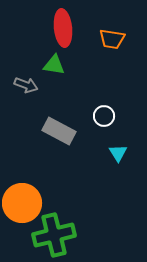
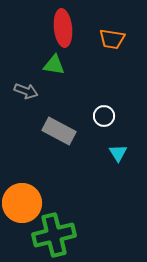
gray arrow: moved 6 px down
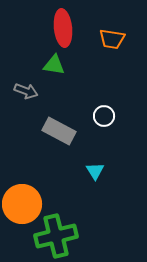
cyan triangle: moved 23 px left, 18 px down
orange circle: moved 1 px down
green cross: moved 2 px right, 1 px down
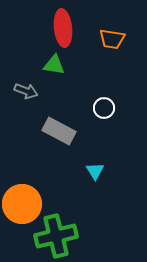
white circle: moved 8 px up
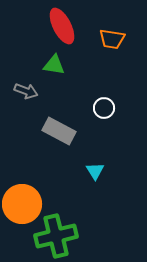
red ellipse: moved 1 px left, 2 px up; rotated 21 degrees counterclockwise
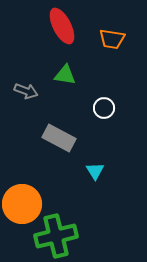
green triangle: moved 11 px right, 10 px down
gray rectangle: moved 7 px down
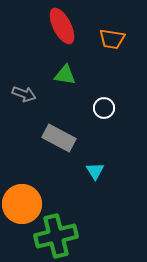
gray arrow: moved 2 px left, 3 px down
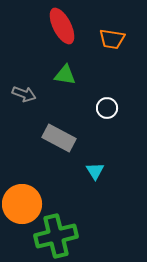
white circle: moved 3 px right
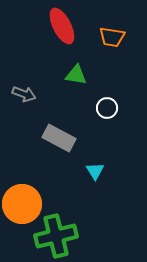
orange trapezoid: moved 2 px up
green triangle: moved 11 px right
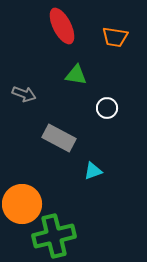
orange trapezoid: moved 3 px right
cyan triangle: moved 2 px left; rotated 42 degrees clockwise
green cross: moved 2 px left
